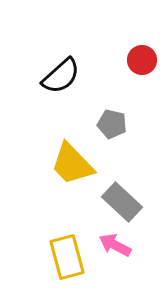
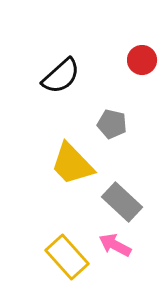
yellow rectangle: rotated 27 degrees counterclockwise
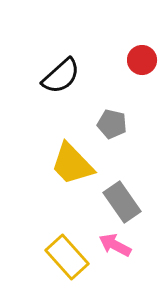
gray rectangle: rotated 12 degrees clockwise
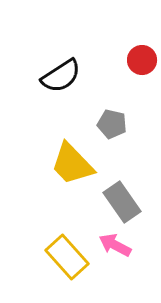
black semicircle: rotated 9 degrees clockwise
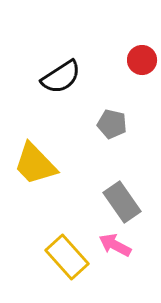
black semicircle: moved 1 px down
yellow trapezoid: moved 37 px left
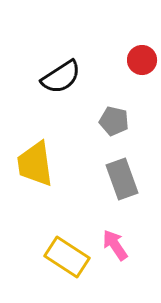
gray pentagon: moved 2 px right, 3 px up
yellow trapezoid: rotated 36 degrees clockwise
gray rectangle: moved 23 px up; rotated 15 degrees clockwise
pink arrow: rotated 28 degrees clockwise
yellow rectangle: rotated 15 degrees counterclockwise
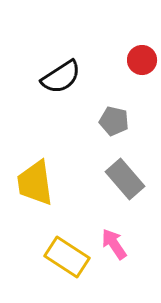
yellow trapezoid: moved 19 px down
gray rectangle: moved 3 px right; rotated 21 degrees counterclockwise
pink arrow: moved 1 px left, 1 px up
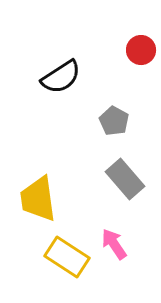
red circle: moved 1 px left, 10 px up
gray pentagon: rotated 16 degrees clockwise
yellow trapezoid: moved 3 px right, 16 px down
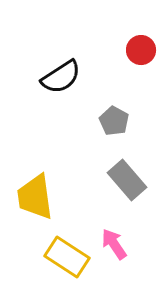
gray rectangle: moved 2 px right, 1 px down
yellow trapezoid: moved 3 px left, 2 px up
